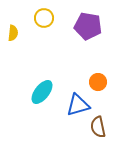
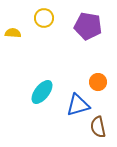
yellow semicircle: rotated 91 degrees counterclockwise
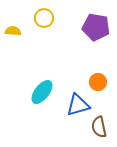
purple pentagon: moved 8 px right, 1 px down
yellow semicircle: moved 2 px up
brown semicircle: moved 1 px right
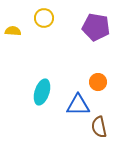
cyan ellipse: rotated 20 degrees counterclockwise
blue triangle: rotated 15 degrees clockwise
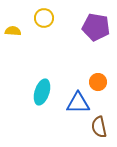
blue triangle: moved 2 px up
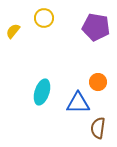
yellow semicircle: rotated 56 degrees counterclockwise
brown semicircle: moved 1 px left, 1 px down; rotated 20 degrees clockwise
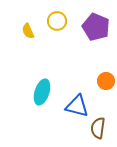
yellow circle: moved 13 px right, 3 px down
purple pentagon: rotated 12 degrees clockwise
yellow semicircle: moved 15 px right; rotated 63 degrees counterclockwise
orange circle: moved 8 px right, 1 px up
blue triangle: moved 1 px left, 3 px down; rotated 15 degrees clockwise
